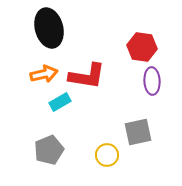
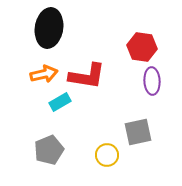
black ellipse: rotated 24 degrees clockwise
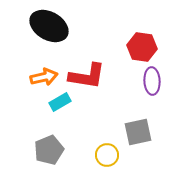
black ellipse: moved 2 px up; rotated 69 degrees counterclockwise
orange arrow: moved 3 px down
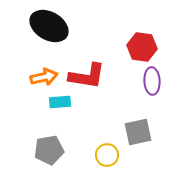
cyan rectangle: rotated 25 degrees clockwise
gray pentagon: rotated 12 degrees clockwise
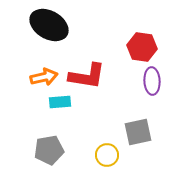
black ellipse: moved 1 px up
